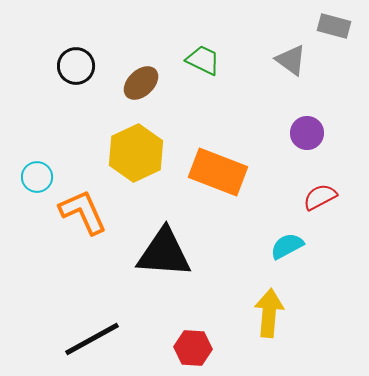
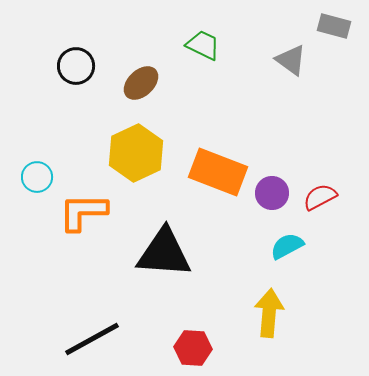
green trapezoid: moved 15 px up
purple circle: moved 35 px left, 60 px down
orange L-shape: rotated 66 degrees counterclockwise
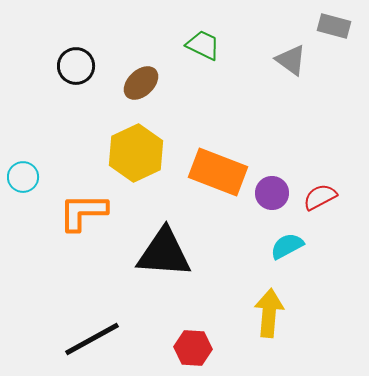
cyan circle: moved 14 px left
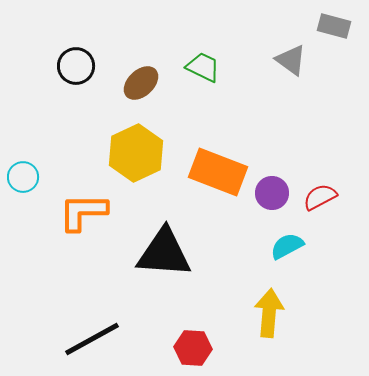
green trapezoid: moved 22 px down
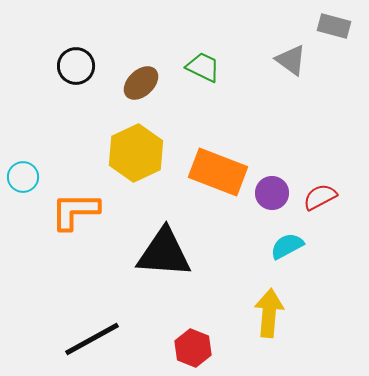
orange L-shape: moved 8 px left, 1 px up
red hexagon: rotated 18 degrees clockwise
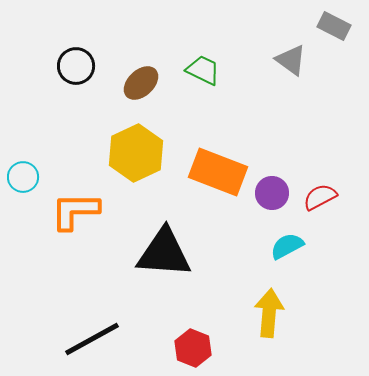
gray rectangle: rotated 12 degrees clockwise
green trapezoid: moved 3 px down
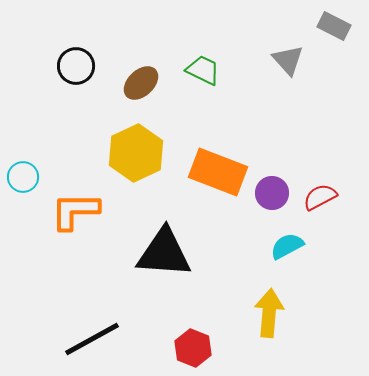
gray triangle: moved 3 px left; rotated 12 degrees clockwise
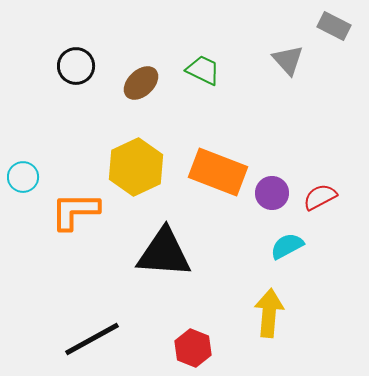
yellow hexagon: moved 14 px down
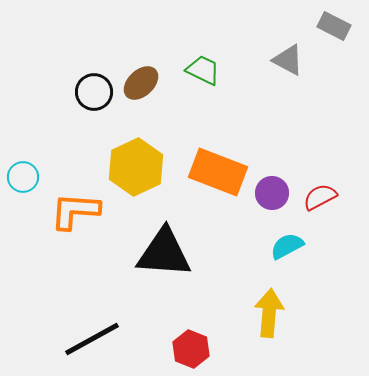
gray triangle: rotated 20 degrees counterclockwise
black circle: moved 18 px right, 26 px down
orange L-shape: rotated 4 degrees clockwise
red hexagon: moved 2 px left, 1 px down
